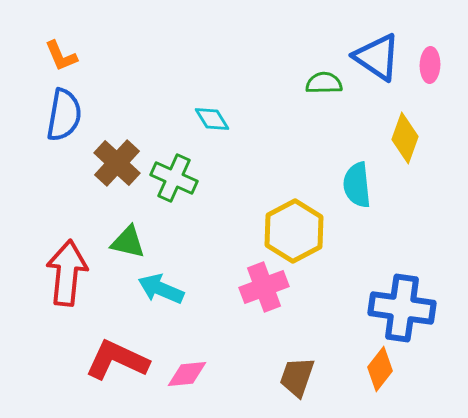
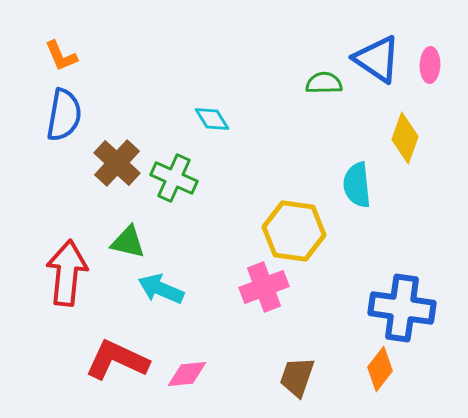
blue triangle: moved 2 px down
yellow hexagon: rotated 24 degrees counterclockwise
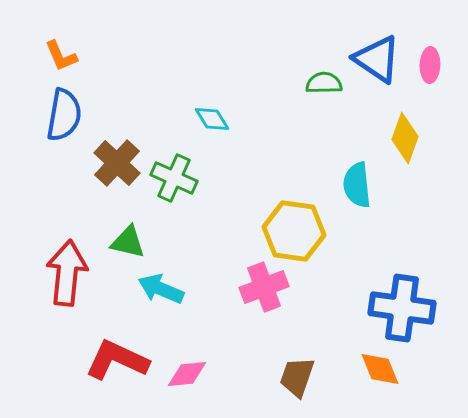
orange diamond: rotated 60 degrees counterclockwise
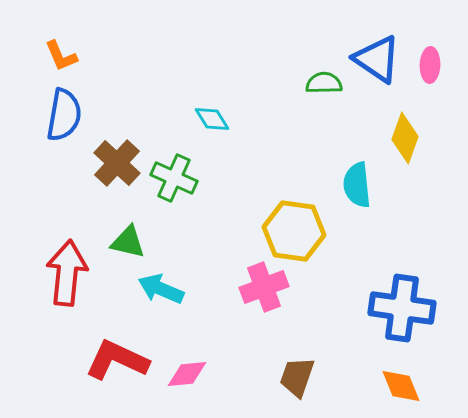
orange diamond: moved 21 px right, 17 px down
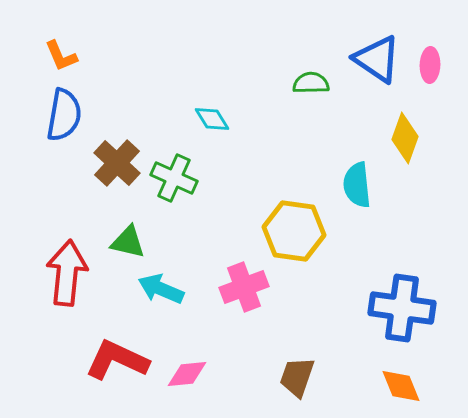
green semicircle: moved 13 px left
pink cross: moved 20 px left
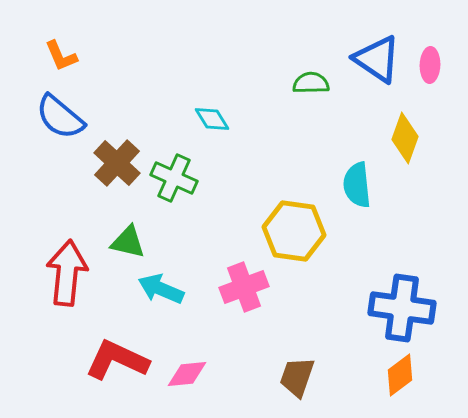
blue semicircle: moved 4 px left, 2 px down; rotated 120 degrees clockwise
orange diamond: moved 1 px left, 11 px up; rotated 75 degrees clockwise
